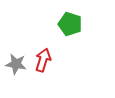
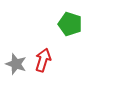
gray star: rotated 10 degrees clockwise
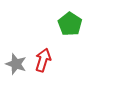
green pentagon: rotated 15 degrees clockwise
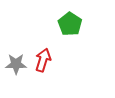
gray star: rotated 20 degrees counterclockwise
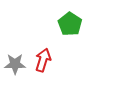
gray star: moved 1 px left
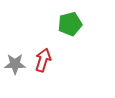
green pentagon: rotated 25 degrees clockwise
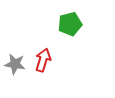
gray star: rotated 10 degrees clockwise
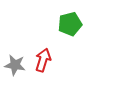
gray star: moved 1 px down
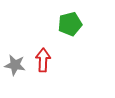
red arrow: rotated 15 degrees counterclockwise
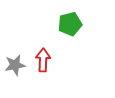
gray star: rotated 20 degrees counterclockwise
